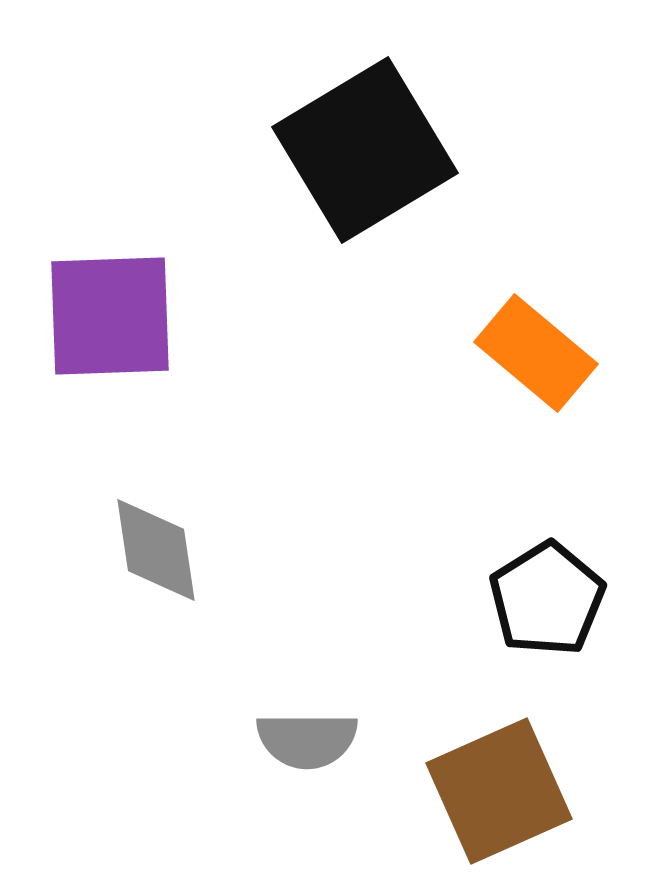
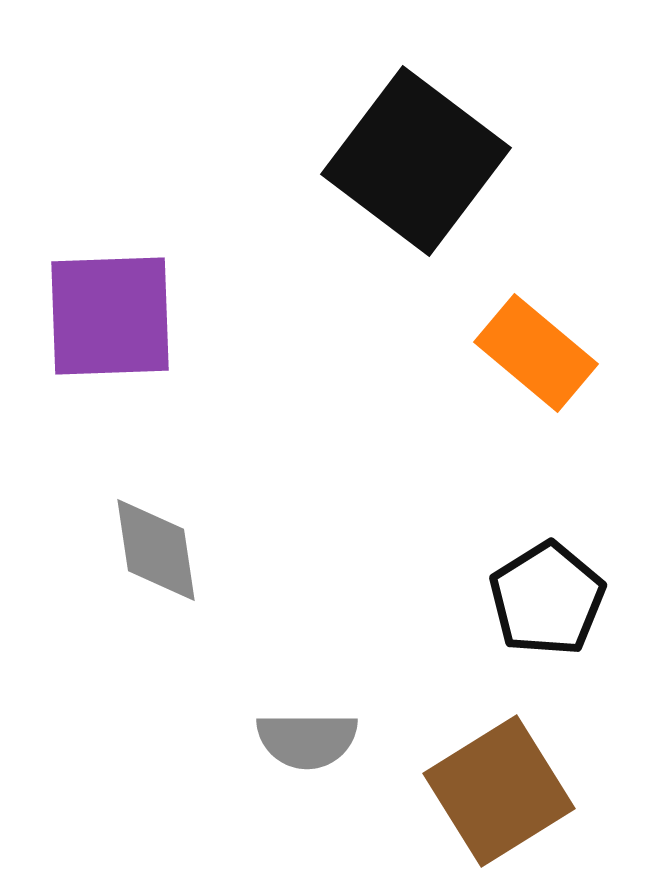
black square: moved 51 px right, 11 px down; rotated 22 degrees counterclockwise
brown square: rotated 8 degrees counterclockwise
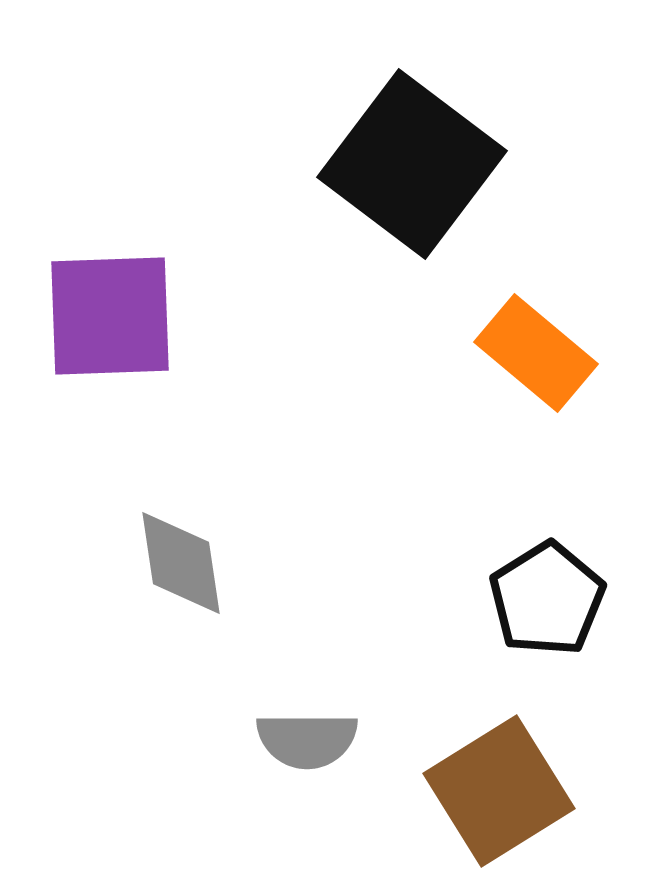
black square: moved 4 px left, 3 px down
gray diamond: moved 25 px right, 13 px down
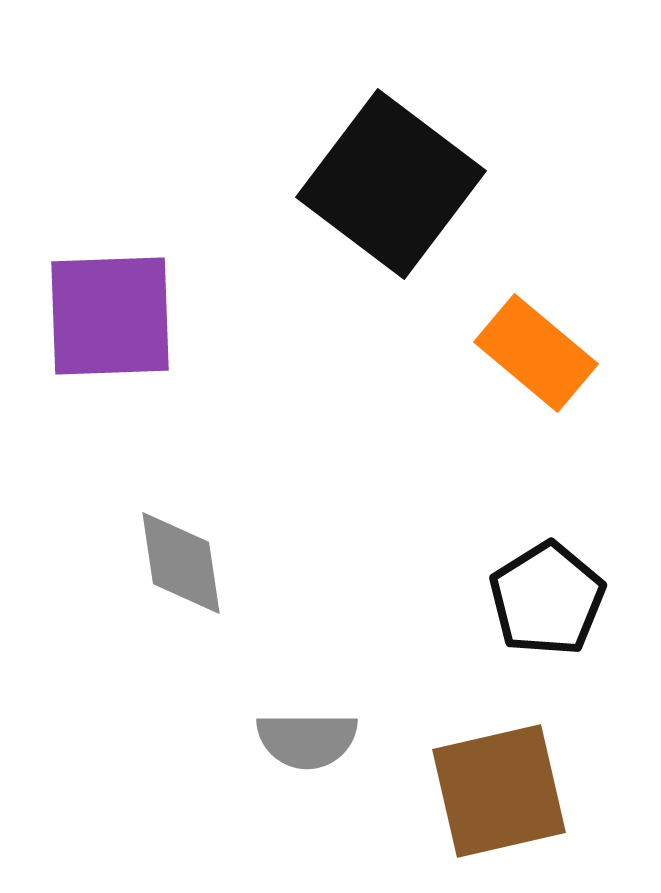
black square: moved 21 px left, 20 px down
brown square: rotated 19 degrees clockwise
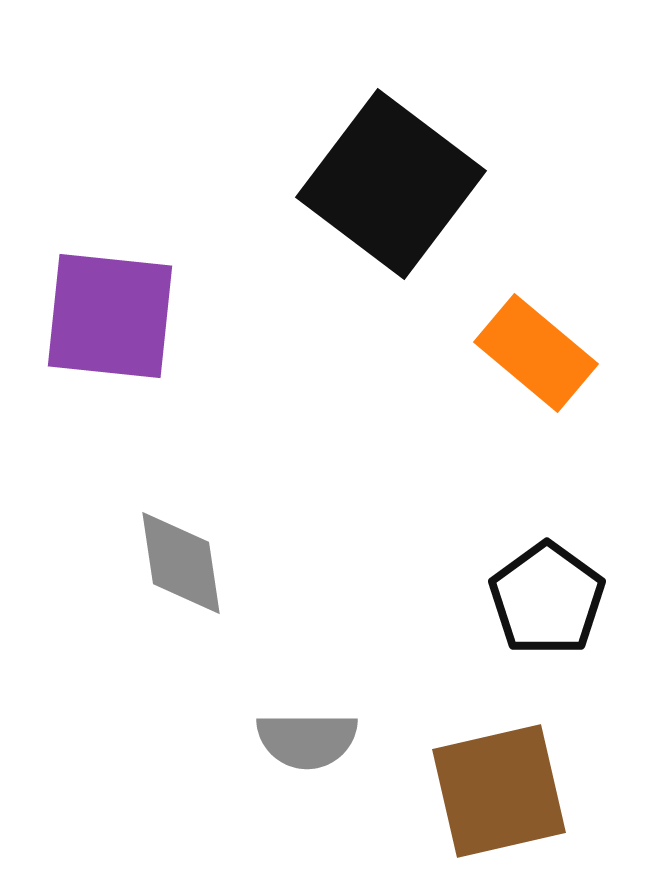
purple square: rotated 8 degrees clockwise
black pentagon: rotated 4 degrees counterclockwise
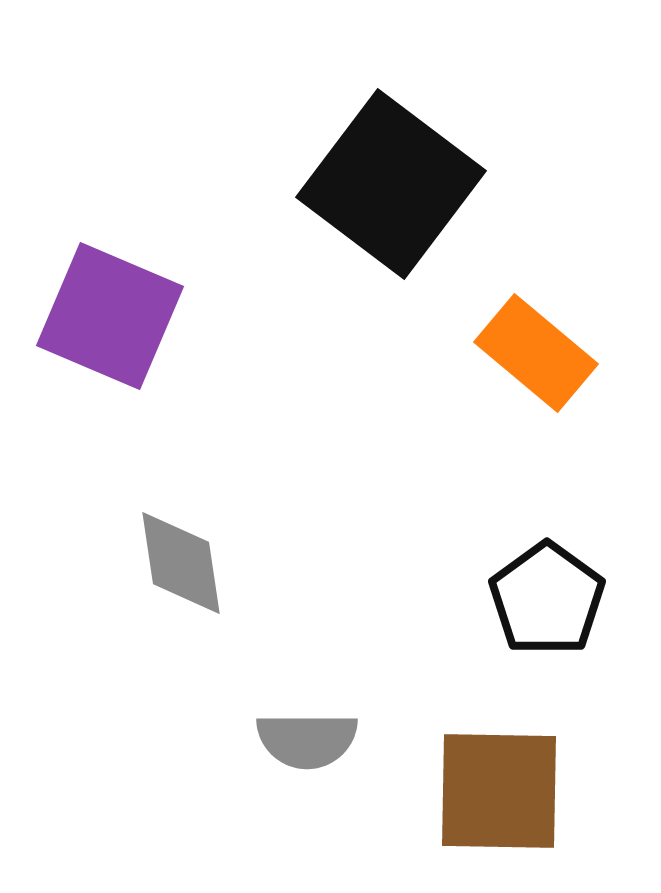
purple square: rotated 17 degrees clockwise
brown square: rotated 14 degrees clockwise
